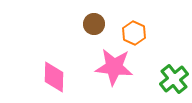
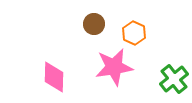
pink star: rotated 15 degrees counterclockwise
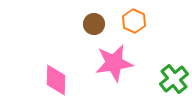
orange hexagon: moved 12 px up
pink star: moved 4 px up
pink diamond: moved 2 px right, 3 px down
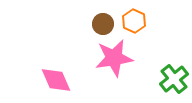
brown circle: moved 9 px right
pink star: moved 5 px up
pink diamond: rotated 24 degrees counterclockwise
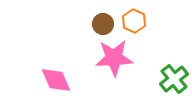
pink star: rotated 6 degrees clockwise
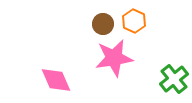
pink star: rotated 6 degrees counterclockwise
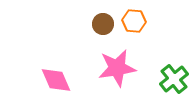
orange hexagon: rotated 20 degrees counterclockwise
pink star: moved 3 px right, 10 px down
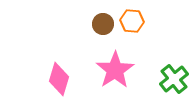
orange hexagon: moved 2 px left
pink star: moved 2 px left, 2 px down; rotated 24 degrees counterclockwise
pink diamond: moved 3 px right, 1 px up; rotated 40 degrees clockwise
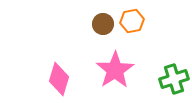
orange hexagon: rotated 15 degrees counterclockwise
green cross: rotated 20 degrees clockwise
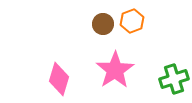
orange hexagon: rotated 10 degrees counterclockwise
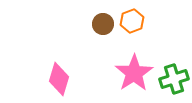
pink star: moved 19 px right, 3 px down
